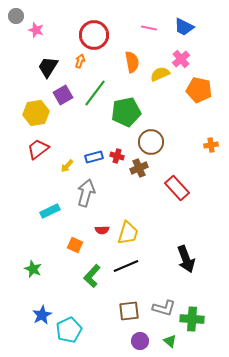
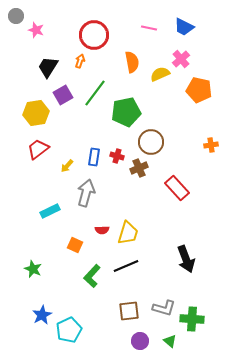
blue rectangle: rotated 66 degrees counterclockwise
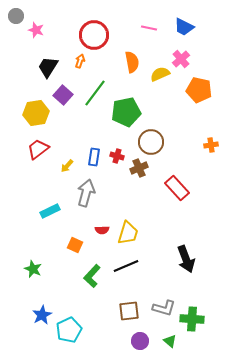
purple square: rotated 18 degrees counterclockwise
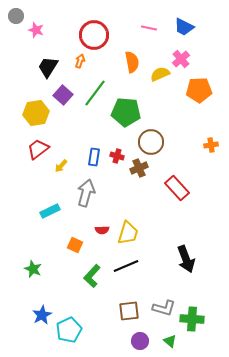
orange pentagon: rotated 15 degrees counterclockwise
green pentagon: rotated 16 degrees clockwise
yellow arrow: moved 6 px left
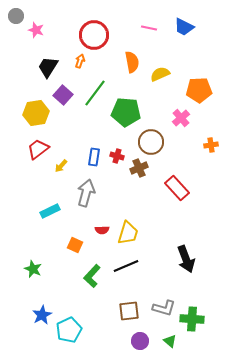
pink cross: moved 59 px down
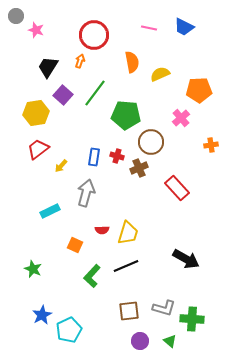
green pentagon: moved 3 px down
black arrow: rotated 40 degrees counterclockwise
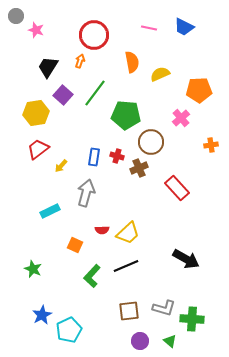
yellow trapezoid: rotated 30 degrees clockwise
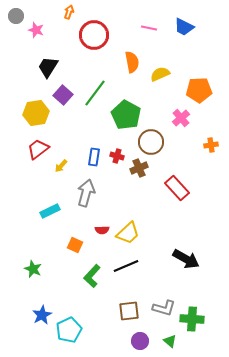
orange arrow: moved 11 px left, 49 px up
green pentagon: rotated 24 degrees clockwise
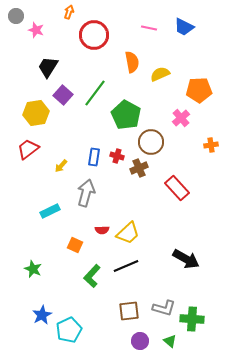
red trapezoid: moved 10 px left
